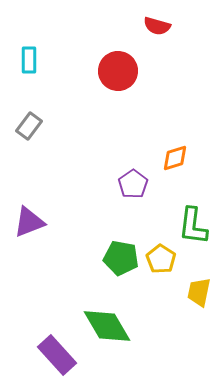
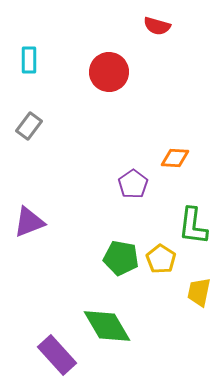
red circle: moved 9 px left, 1 px down
orange diamond: rotated 20 degrees clockwise
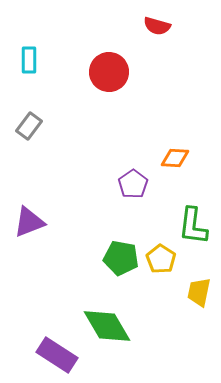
purple rectangle: rotated 15 degrees counterclockwise
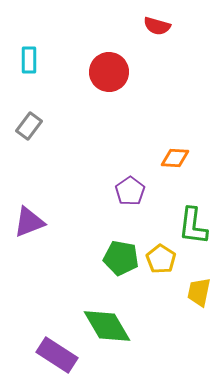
purple pentagon: moved 3 px left, 7 px down
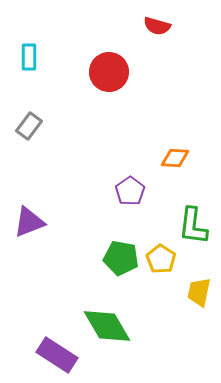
cyan rectangle: moved 3 px up
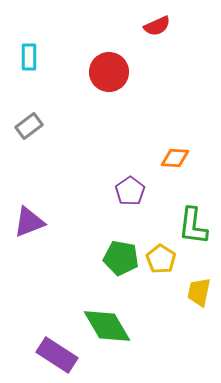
red semicircle: rotated 40 degrees counterclockwise
gray rectangle: rotated 16 degrees clockwise
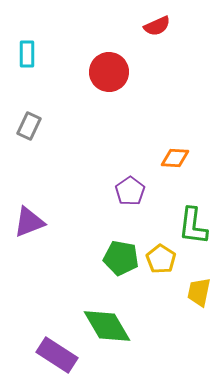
cyan rectangle: moved 2 px left, 3 px up
gray rectangle: rotated 28 degrees counterclockwise
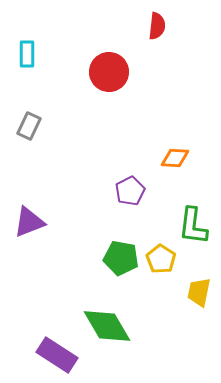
red semicircle: rotated 60 degrees counterclockwise
purple pentagon: rotated 8 degrees clockwise
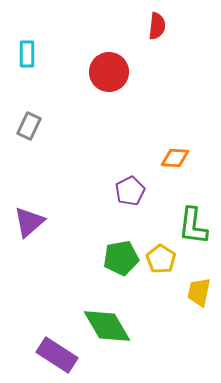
purple triangle: rotated 20 degrees counterclockwise
green pentagon: rotated 20 degrees counterclockwise
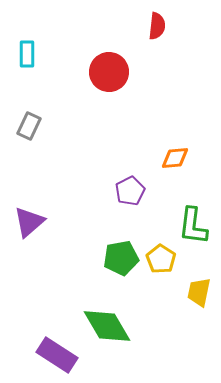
orange diamond: rotated 8 degrees counterclockwise
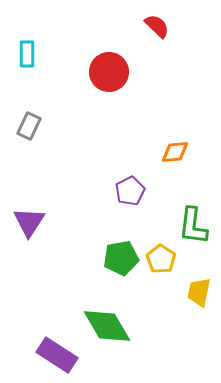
red semicircle: rotated 52 degrees counterclockwise
orange diamond: moved 6 px up
purple triangle: rotated 16 degrees counterclockwise
